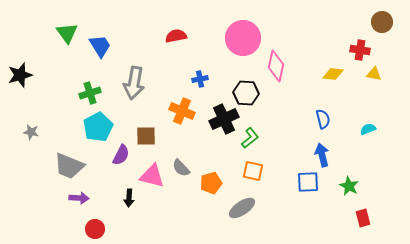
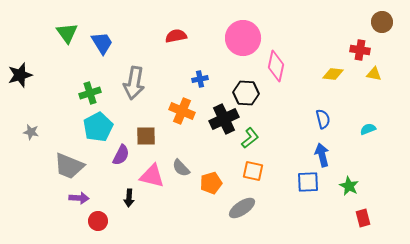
blue trapezoid: moved 2 px right, 3 px up
red circle: moved 3 px right, 8 px up
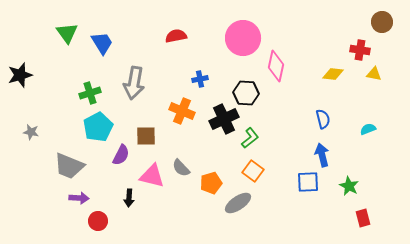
orange square: rotated 25 degrees clockwise
gray ellipse: moved 4 px left, 5 px up
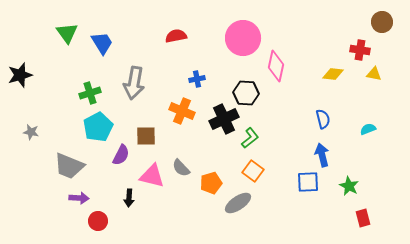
blue cross: moved 3 px left
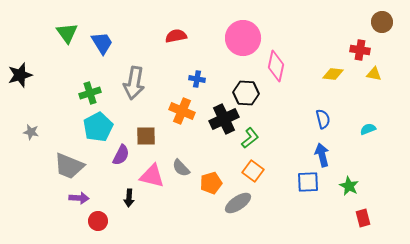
blue cross: rotated 21 degrees clockwise
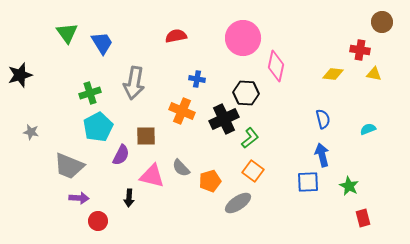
orange pentagon: moved 1 px left, 2 px up
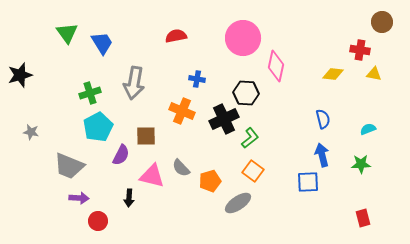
green star: moved 12 px right, 22 px up; rotated 30 degrees counterclockwise
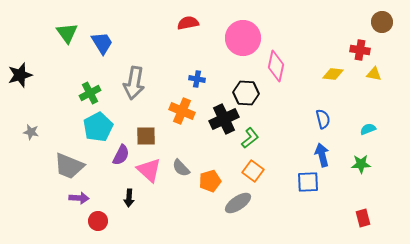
red semicircle: moved 12 px right, 13 px up
green cross: rotated 10 degrees counterclockwise
pink triangle: moved 3 px left, 6 px up; rotated 28 degrees clockwise
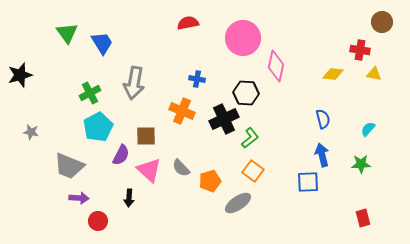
cyan semicircle: rotated 28 degrees counterclockwise
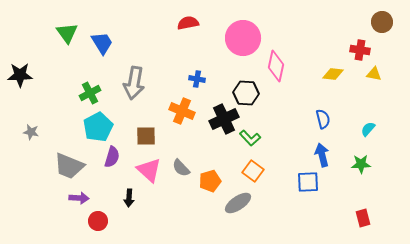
black star: rotated 15 degrees clockwise
green L-shape: rotated 85 degrees clockwise
purple semicircle: moved 9 px left, 2 px down; rotated 10 degrees counterclockwise
